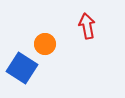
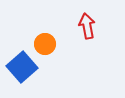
blue square: moved 1 px up; rotated 16 degrees clockwise
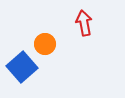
red arrow: moved 3 px left, 3 px up
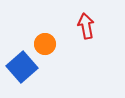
red arrow: moved 2 px right, 3 px down
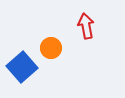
orange circle: moved 6 px right, 4 px down
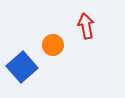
orange circle: moved 2 px right, 3 px up
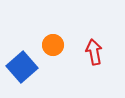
red arrow: moved 8 px right, 26 px down
